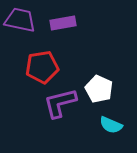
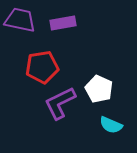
purple L-shape: rotated 12 degrees counterclockwise
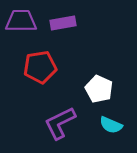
purple trapezoid: moved 1 px right, 1 px down; rotated 12 degrees counterclockwise
red pentagon: moved 2 px left
purple L-shape: moved 20 px down
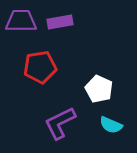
purple rectangle: moved 3 px left, 1 px up
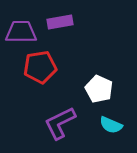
purple trapezoid: moved 11 px down
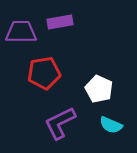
red pentagon: moved 4 px right, 6 px down
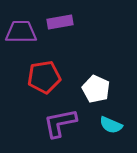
red pentagon: moved 4 px down
white pentagon: moved 3 px left
purple L-shape: rotated 15 degrees clockwise
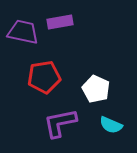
purple trapezoid: moved 2 px right; rotated 12 degrees clockwise
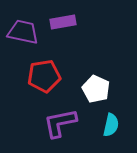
purple rectangle: moved 3 px right
red pentagon: moved 1 px up
cyan semicircle: rotated 100 degrees counterclockwise
